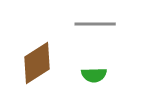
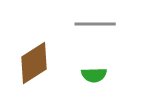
brown diamond: moved 3 px left
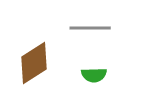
gray line: moved 5 px left, 4 px down
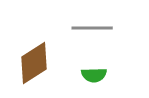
gray line: moved 2 px right
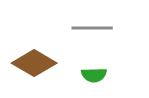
brown diamond: rotated 63 degrees clockwise
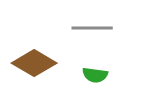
green semicircle: moved 1 px right; rotated 10 degrees clockwise
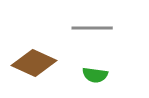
brown diamond: rotated 6 degrees counterclockwise
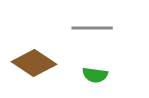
brown diamond: rotated 9 degrees clockwise
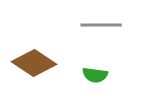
gray line: moved 9 px right, 3 px up
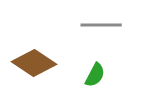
green semicircle: rotated 70 degrees counterclockwise
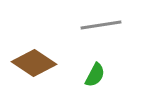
gray line: rotated 9 degrees counterclockwise
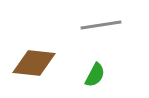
brown diamond: rotated 27 degrees counterclockwise
